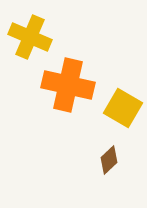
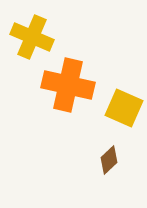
yellow cross: moved 2 px right
yellow square: moved 1 px right; rotated 6 degrees counterclockwise
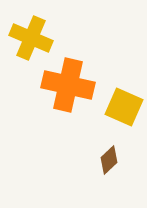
yellow cross: moved 1 px left, 1 px down
yellow square: moved 1 px up
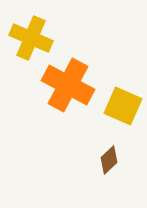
orange cross: rotated 15 degrees clockwise
yellow square: moved 1 px left, 1 px up
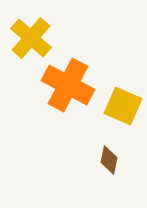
yellow cross: rotated 18 degrees clockwise
brown diamond: rotated 36 degrees counterclockwise
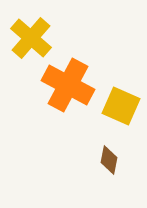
yellow square: moved 2 px left
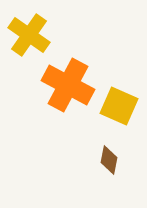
yellow cross: moved 2 px left, 3 px up; rotated 6 degrees counterclockwise
yellow square: moved 2 px left
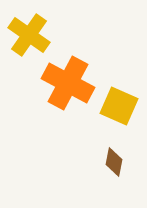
orange cross: moved 2 px up
brown diamond: moved 5 px right, 2 px down
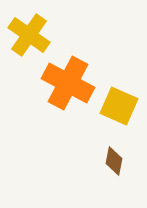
brown diamond: moved 1 px up
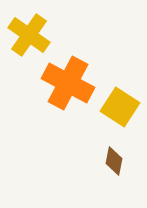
yellow square: moved 1 px right, 1 px down; rotated 9 degrees clockwise
